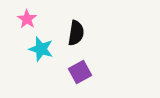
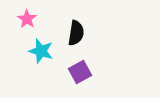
cyan star: moved 2 px down
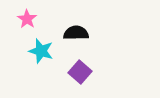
black semicircle: rotated 100 degrees counterclockwise
purple square: rotated 20 degrees counterclockwise
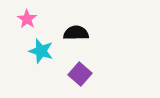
purple square: moved 2 px down
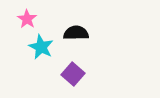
cyan star: moved 4 px up; rotated 10 degrees clockwise
purple square: moved 7 px left
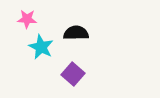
pink star: rotated 30 degrees counterclockwise
